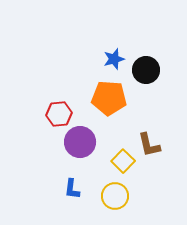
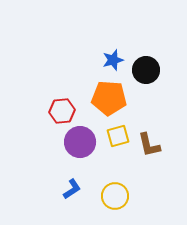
blue star: moved 1 px left, 1 px down
red hexagon: moved 3 px right, 3 px up
yellow square: moved 5 px left, 25 px up; rotated 30 degrees clockwise
blue L-shape: rotated 130 degrees counterclockwise
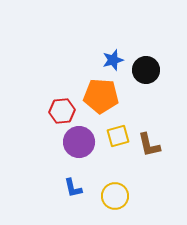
orange pentagon: moved 8 px left, 2 px up
purple circle: moved 1 px left
blue L-shape: moved 1 px right, 1 px up; rotated 110 degrees clockwise
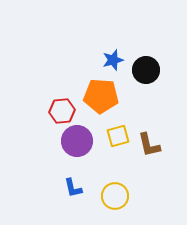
purple circle: moved 2 px left, 1 px up
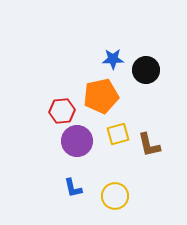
blue star: moved 1 px up; rotated 15 degrees clockwise
orange pentagon: rotated 16 degrees counterclockwise
yellow square: moved 2 px up
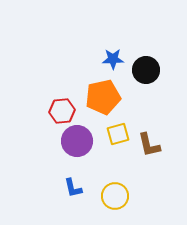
orange pentagon: moved 2 px right, 1 px down
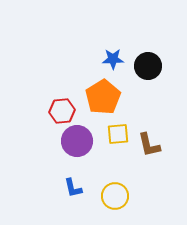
black circle: moved 2 px right, 4 px up
orange pentagon: rotated 20 degrees counterclockwise
yellow square: rotated 10 degrees clockwise
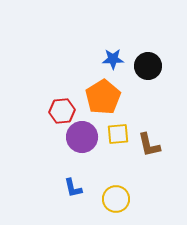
purple circle: moved 5 px right, 4 px up
yellow circle: moved 1 px right, 3 px down
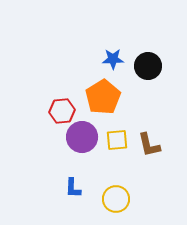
yellow square: moved 1 px left, 6 px down
blue L-shape: rotated 15 degrees clockwise
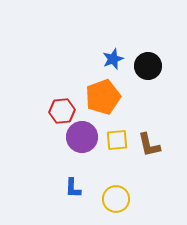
blue star: rotated 20 degrees counterclockwise
orange pentagon: rotated 12 degrees clockwise
